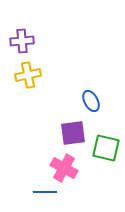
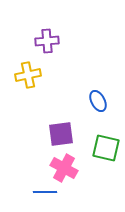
purple cross: moved 25 px right
blue ellipse: moved 7 px right
purple square: moved 12 px left, 1 px down
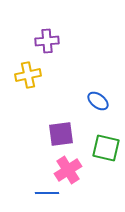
blue ellipse: rotated 25 degrees counterclockwise
pink cross: moved 4 px right, 2 px down; rotated 28 degrees clockwise
blue line: moved 2 px right, 1 px down
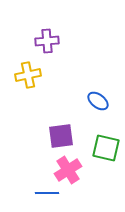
purple square: moved 2 px down
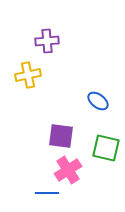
purple square: rotated 16 degrees clockwise
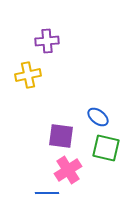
blue ellipse: moved 16 px down
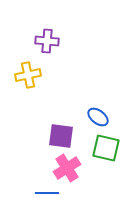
purple cross: rotated 10 degrees clockwise
pink cross: moved 1 px left, 2 px up
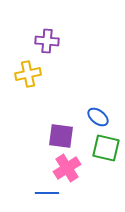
yellow cross: moved 1 px up
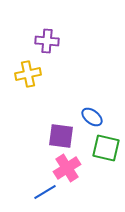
blue ellipse: moved 6 px left
blue line: moved 2 px left, 1 px up; rotated 30 degrees counterclockwise
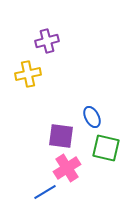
purple cross: rotated 20 degrees counterclockwise
blue ellipse: rotated 25 degrees clockwise
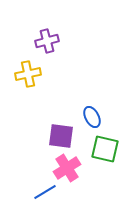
green square: moved 1 px left, 1 px down
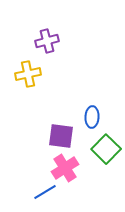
blue ellipse: rotated 30 degrees clockwise
green square: moved 1 px right; rotated 32 degrees clockwise
pink cross: moved 2 px left
